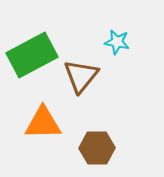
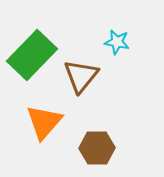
green rectangle: rotated 18 degrees counterclockwise
orange triangle: moved 1 px right, 1 px up; rotated 48 degrees counterclockwise
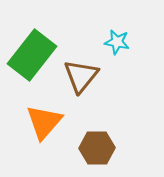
green rectangle: rotated 6 degrees counterclockwise
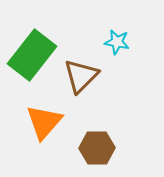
brown triangle: rotated 6 degrees clockwise
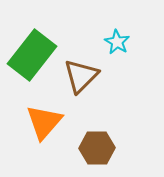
cyan star: rotated 20 degrees clockwise
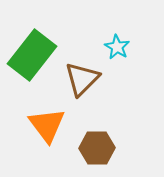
cyan star: moved 5 px down
brown triangle: moved 1 px right, 3 px down
orange triangle: moved 3 px right, 3 px down; rotated 18 degrees counterclockwise
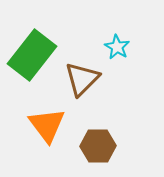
brown hexagon: moved 1 px right, 2 px up
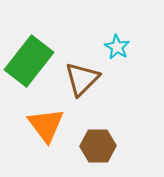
green rectangle: moved 3 px left, 6 px down
orange triangle: moved 1 px left
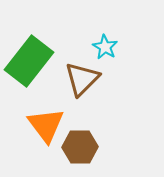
cyan star: moved 12 px left
brown hexagon: moved 18 px left, 1 px down
